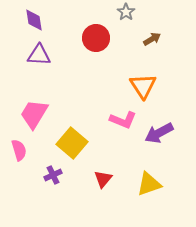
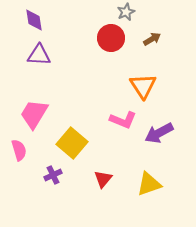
gray star: rotated 12 degrees clockwise
red circle: moved 15 px right
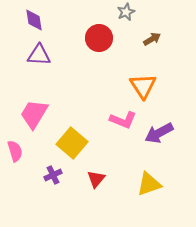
red circle: moved 12 px left
pink semicircle: moved 4 px left, 1 px down
red triangle: moved 7 px left
